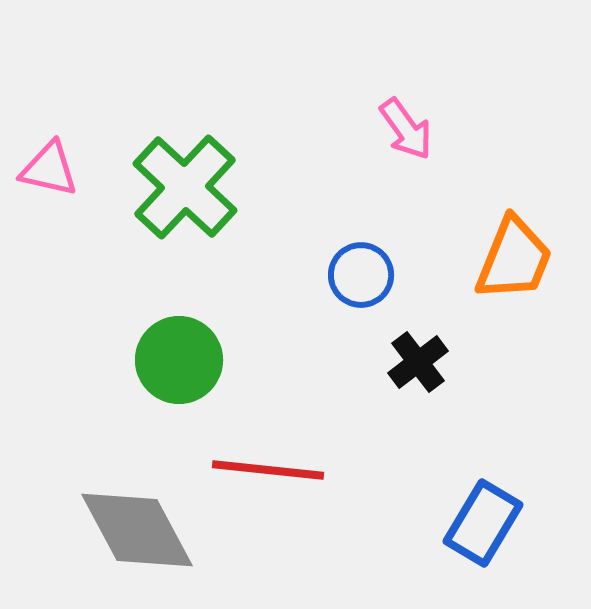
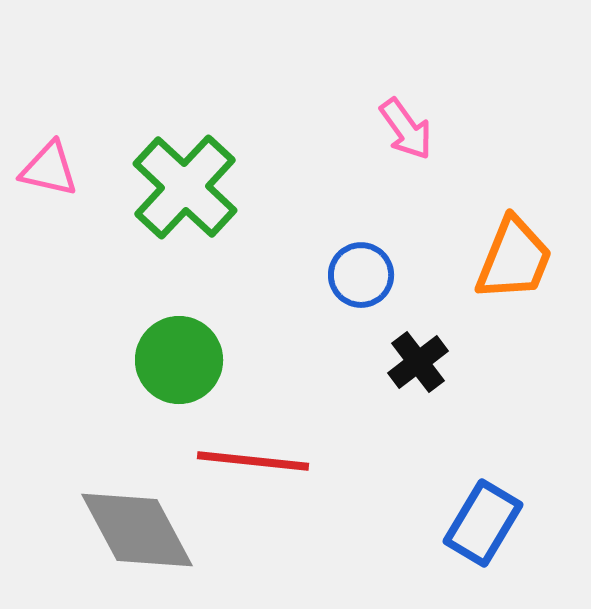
red line: moved 15 px left, 9 px up
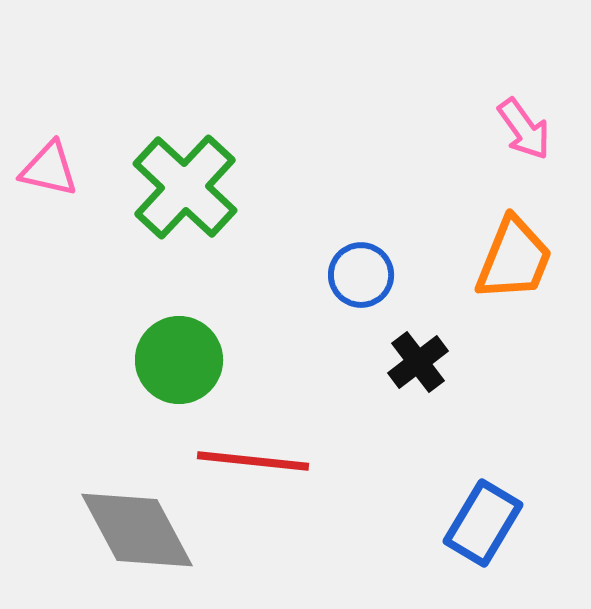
pink arrow: moved 118 px right
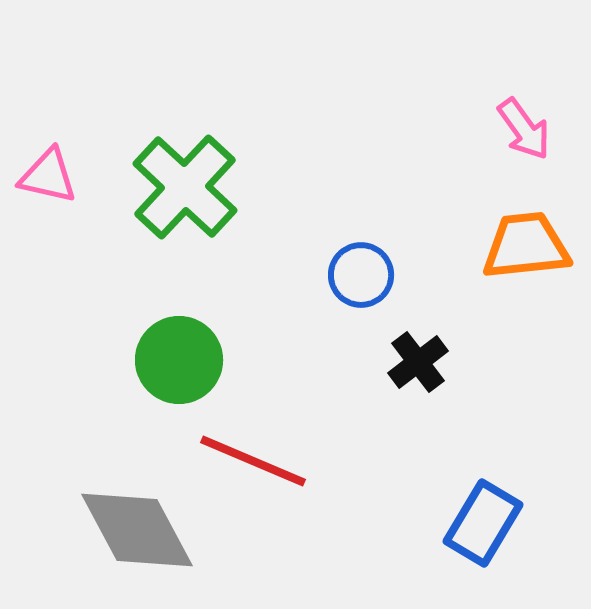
pink triangle: moved 1 px left, 7 px down
orange trapezoid: moved 12 px right, 13 px up; rotated 118 degrees counterclockwise
red line: rotated 17 degrees clockwise
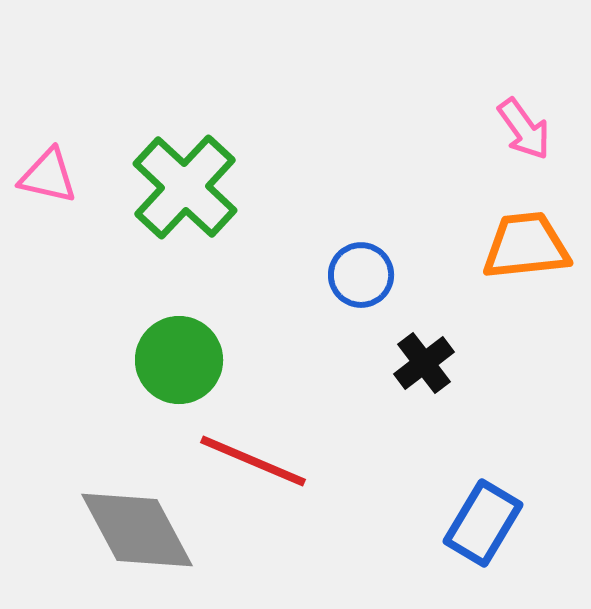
black cross: moved 6 px right, 1 px down
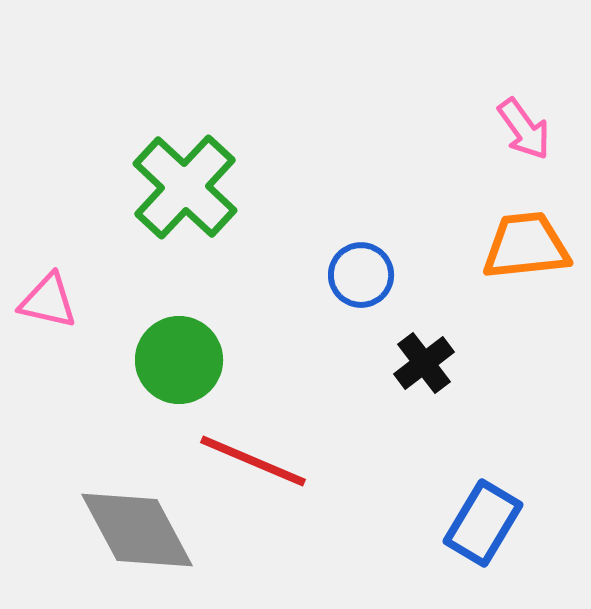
pink triangle: moved 125 px down
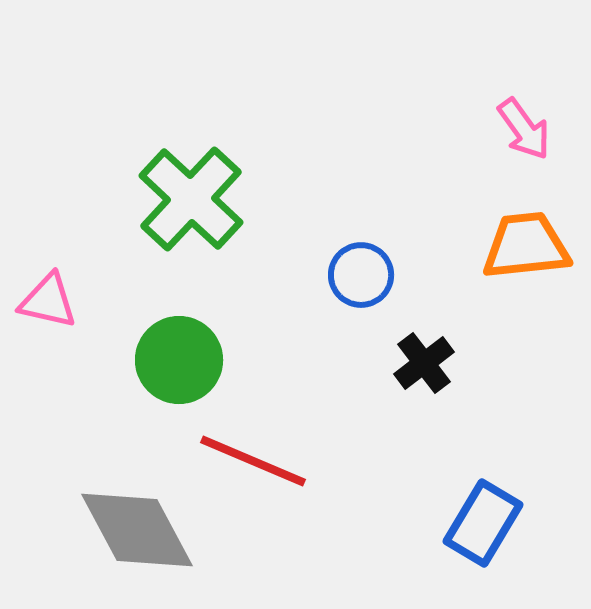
green cross: moved 6 px right, 12 px down
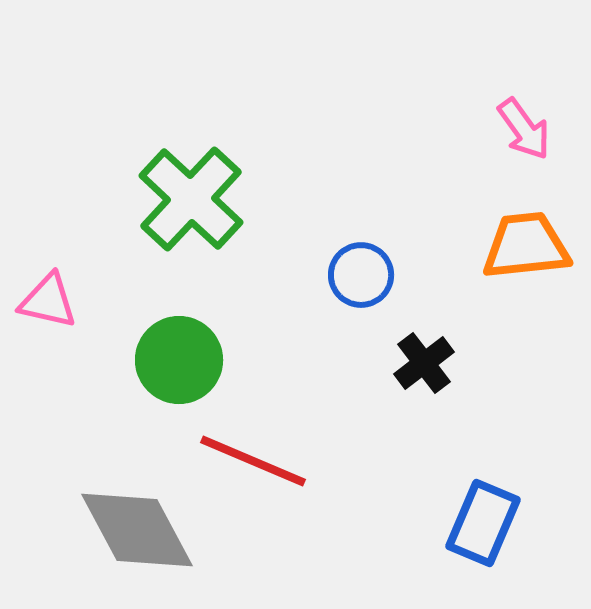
blue rectangle: rotated 8 degrees counterclockwise
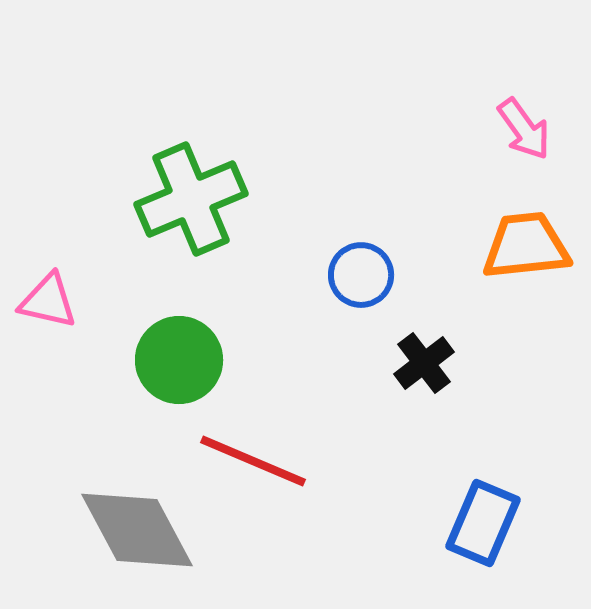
green cross: rotated 24 degrees clockwise
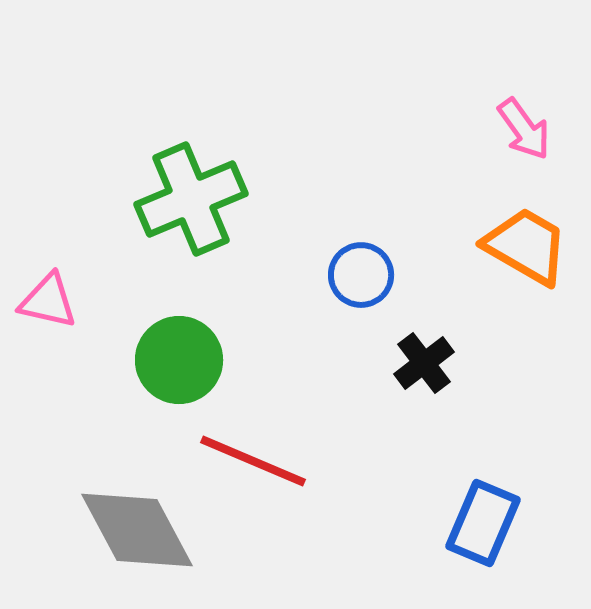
orange trapezoid: rotated 36 degrees clockwise
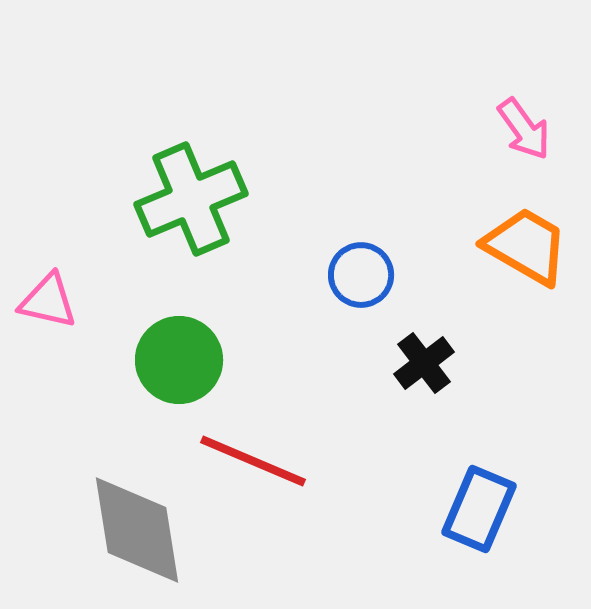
blue rectangle: moved 4 px left, 14 px up
gray diamond: rotated 19 degrees clockwise
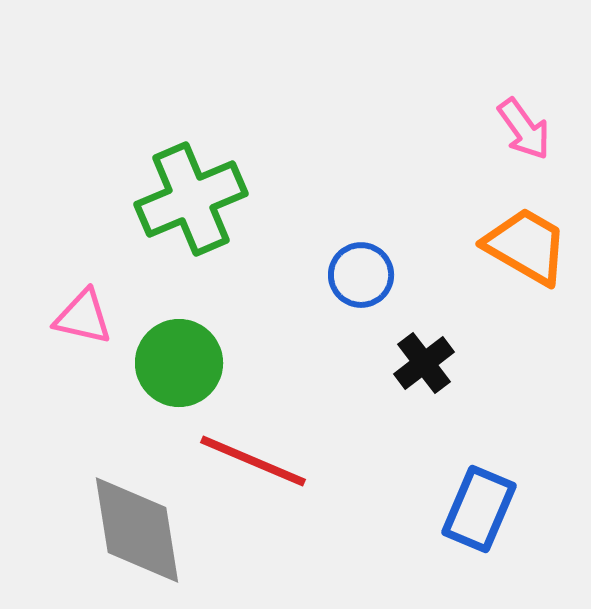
pink triangle: moved 35 px right, 16 px down
green circle: moved 3 px down
